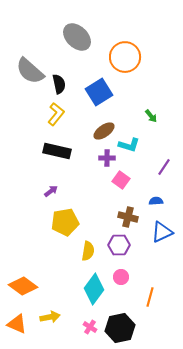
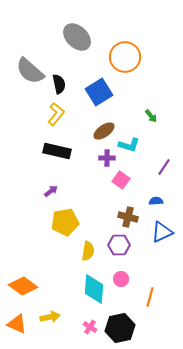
pink circle: moved 2 px down
cyan diamond: rotated 32 degrees counterclockwise
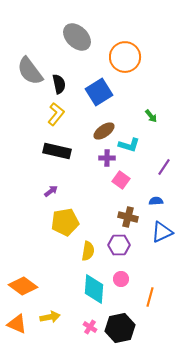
gray semicircle: rotated 12 degrees clockwise
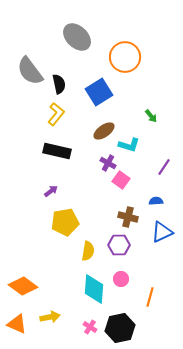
purple cross: moved 1 px right, 5 px down; rotated 28 degrees clockwise
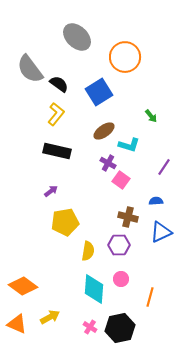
gray semicircle: moved 2 px up
black semicircle: rotated 42 degrees counterclockwise
blue triangle: moved 1 px left
yellow arrow: rotated 18 degrees counterclockwise
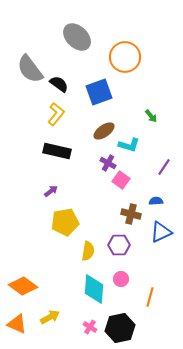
blue square: rotated 12 degrees clockwise
brown cross: moved 3 px right, 3 px up
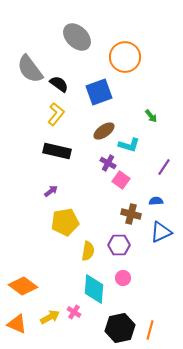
pink circle: moved 2 px right, 1 px up
orange line: moved 33 px down
pink cross: moved 16 px left, 15 px up
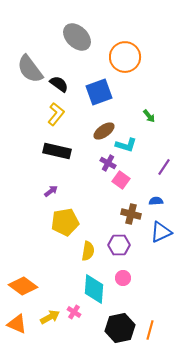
green arrow: moved 2 px left
cyan L-shape: moved 3 px left
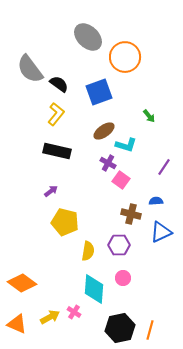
gray ellipse: moved 11 px right
yellow pentagon: rotated 24 degrees clockwise
orange diamond: moved 1 px left, 3 px up
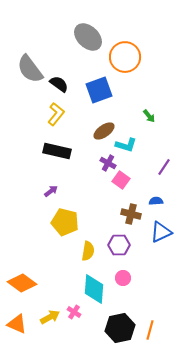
blue square: moved 2 px up
